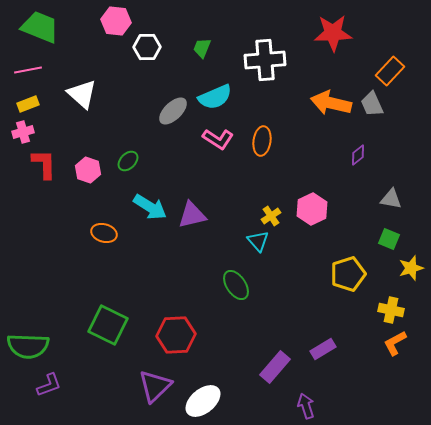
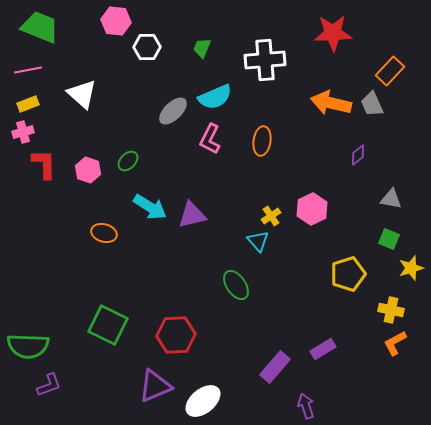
pink L-shape at (218, 139): moved 8 px left; rotated 84 degrees clockwise
purple triangle at (155, 386): rotated 21 degrees clockwise
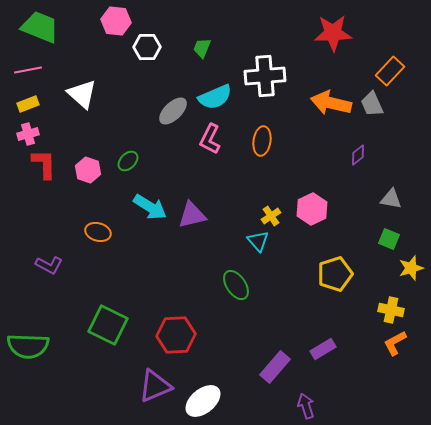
white cross at (265, 60): moved 16 px down
pink cross at (23, 132): moved 5 px right, 2 px down
orange ellipse at (104, 233): moved 6 px left, 1 px up
yellow pentagon at (348, 274): moved 13 px left
purple L-shape at (49, 385): moved 120 px up; rotated 48 degrees clockwise
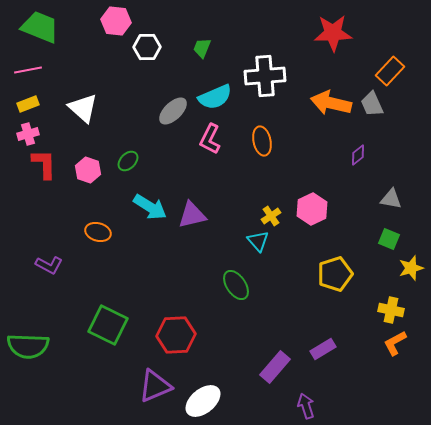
white triangle at (82, 94): moved 1 px right, 14 px down
orange ellipse at (262, 141): rotated 20 degrees counterclockwise
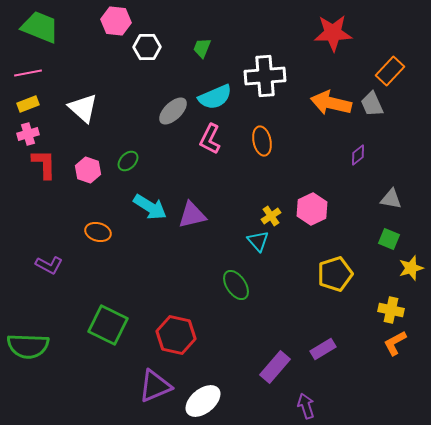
pink line at (28, 70): moved 3 px down
red hexagon at (176, 335): rotated 15 degrees clockwise
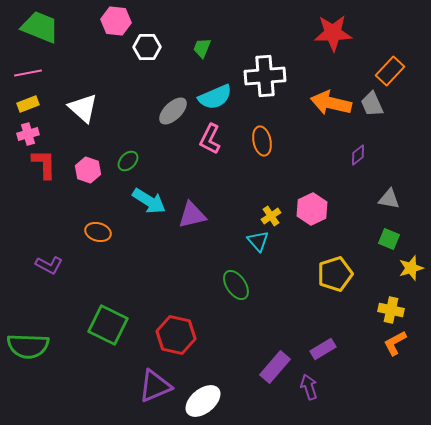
gray triangle at (391, 199): moved 2 px left
cyan arrow at (150, 207): moved 1 px left, 6 px up
purple arrow at (306, 406): moved 3 px right, 19 px up
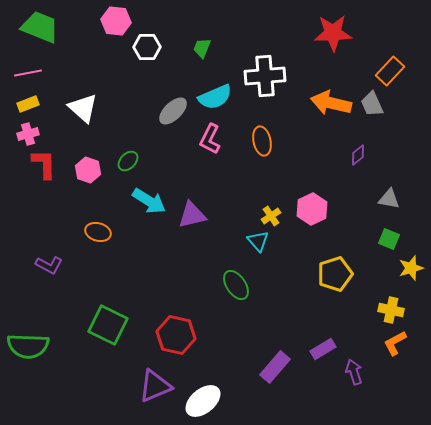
purple arrow at (309, 387): moved 45 px right, 15 px up
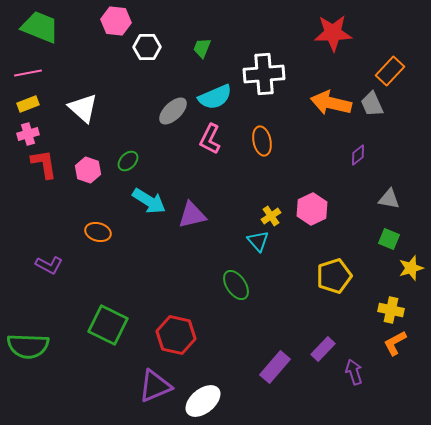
white cross at (265, 76): moved 1 px left, 2 px up
red L-shape at (44, 164): rotated 8 degrees counterclockwise
yellow pentagon at (335, 274): moved 1 px left, 2 px down
purple rectangle at (323, 349): rotated 15 degrees counterclockwise
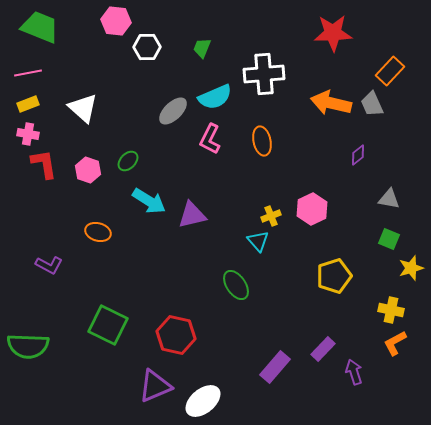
pink cross at (28, 134): rotated 25 degrees clockwise
yellow cross at (271, 216): rotated 12 degrees clockwise
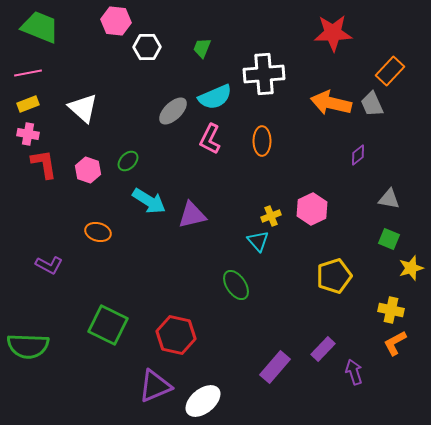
orange ellipse at (262, 141): rotated 12 degrees clockwise
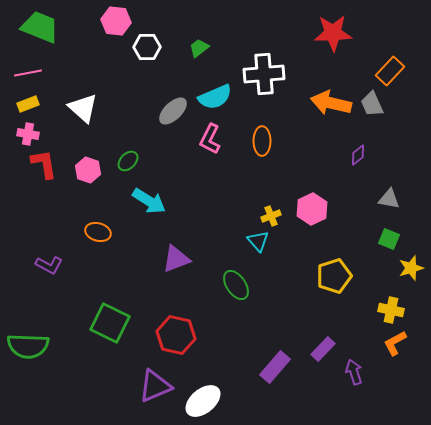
green trapezoid at (202, 48): moved 3 px left; rotated 30 degrees clockwise
purple triangle at (192, 215): moved 16 px left, 44 px down; rotated 8 degrees counterclockwise
green square at (108, 325): moved 2 px right, 2 px up
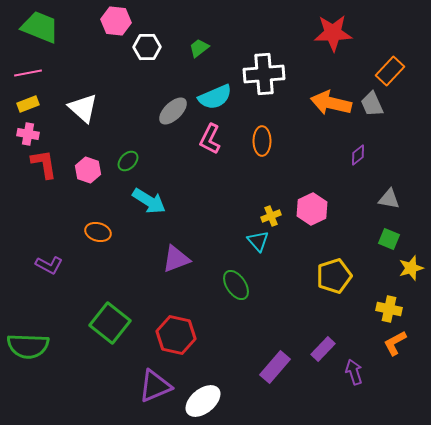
yellow cross at (391, 310): moved 2 px left, 1 px up
green square at (110, 323): rotated 12 degrees clockwise
